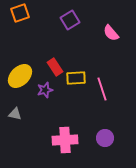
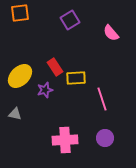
orange square: rotated 12 degrees clockwise
pink line: moved 10 px down
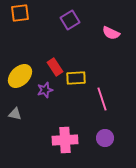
pink semicircle: rotated 24 degrees counterclockwise
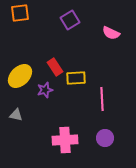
pink line: rotated 15 degrees clockwise
gray triangle: moved 1 px right, 1 px down
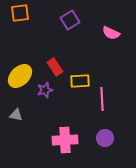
yellow rectangle: moved 4 px right, 3 px down
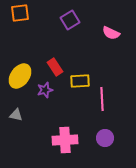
yellow ellipse: rotated 10 degrees counterclockwise
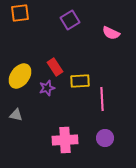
purple star: moved 2 px right, 2 px up
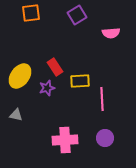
orange square: moved 11 px right
purple square: moved 7 px right, 5 px up
pink semicircle: rotated 30 degrees counterclockwise
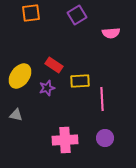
red rectangle: moved 1 px left, 2 px up; rotated 24 degrees counterclockwise
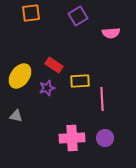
purple square: moved 1 px right, 1 px down
gray triangle: moved 1 px down
pink cross: moved 7 px right, 2 px up
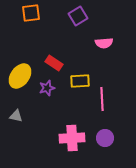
pink semicircle: moved 7 px left, 10 px down
red rectangle: moved 2 px up
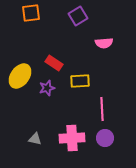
pink line: moved 10 px down
gray triangle: moved 19 px right, 23 px down
